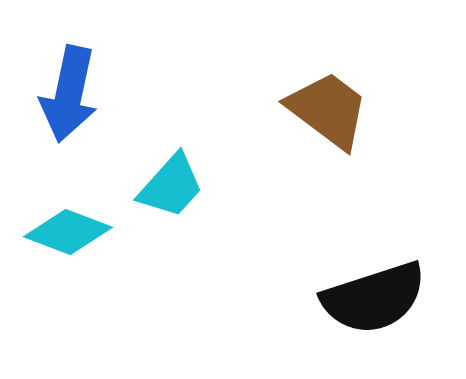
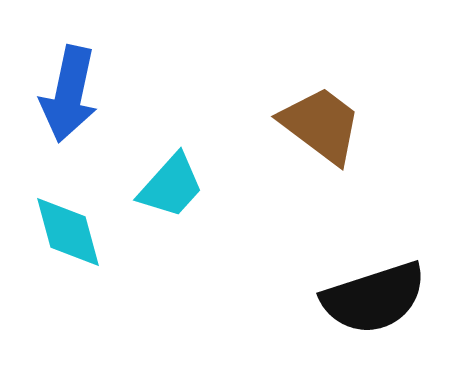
brown trapezoid: moved 7 px left, 15 px down
cyan diamond: rotated 54 degrees clockwise
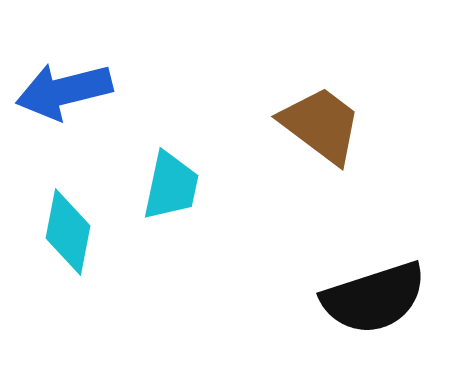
blue arrow: moved 5 px left, 3 px up; rotated 64 degrees clockwise
cyan trapezoid: rotated 30 degrees counterclockwise
cyan diamond: rotated 26 degrees clockwise
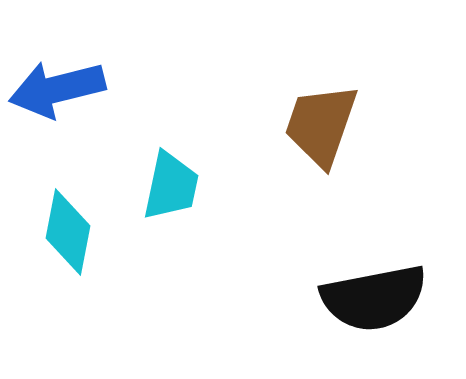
blue arrow: moved 7 px left, 2 px up
brown trapezoid: rotated 108 degrees counterclockwise
black semicircle: rotated 7 degrees clockwise
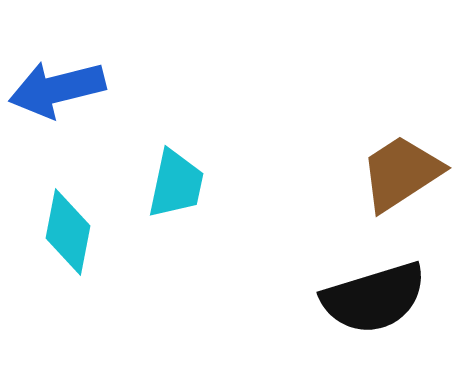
brown trapezoid: moved 80 px right, 48 px down; rotated 38 degrees clockwise
cyan trapezoid: moved 5 px right, 2 px up
black semicircle: rotated 6 degrees counterclockwise
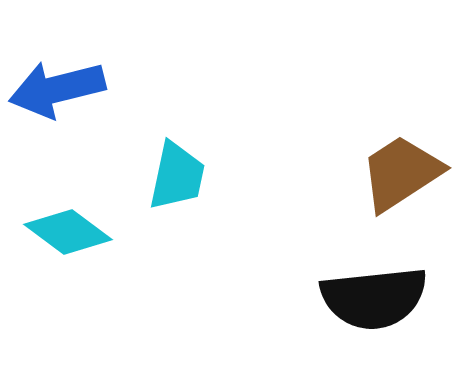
cyan trapezoid: moved 1 px right, 8 px up
cyan diamond: rotated 64 degrees counterclockwise
black semicircle: rotated 11 degrees clockwise
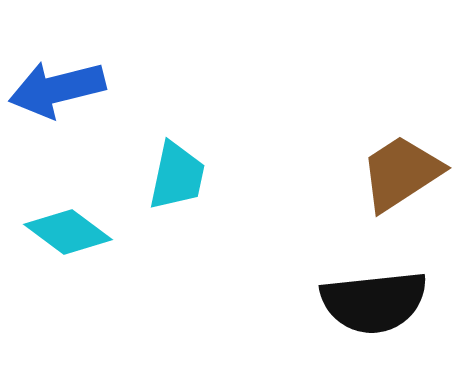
black semicircle: moved 4 px down
